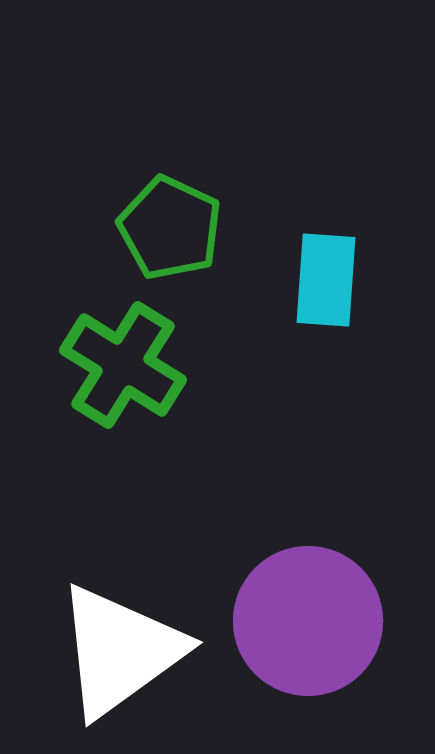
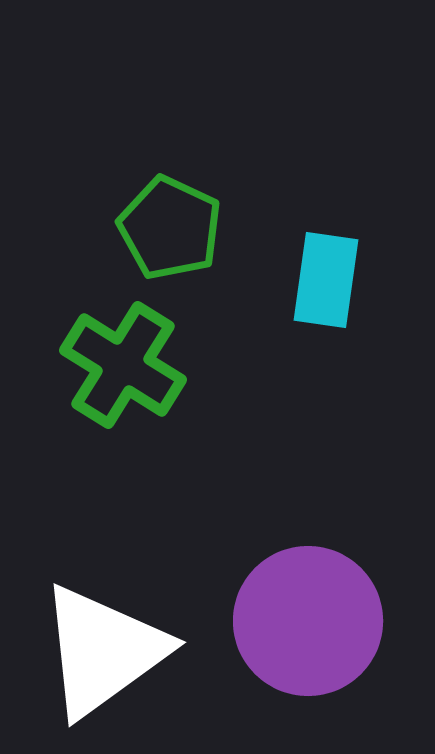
cyan rectangle: rotated 4 degrees clockwise
white triangle: moved 17 px left
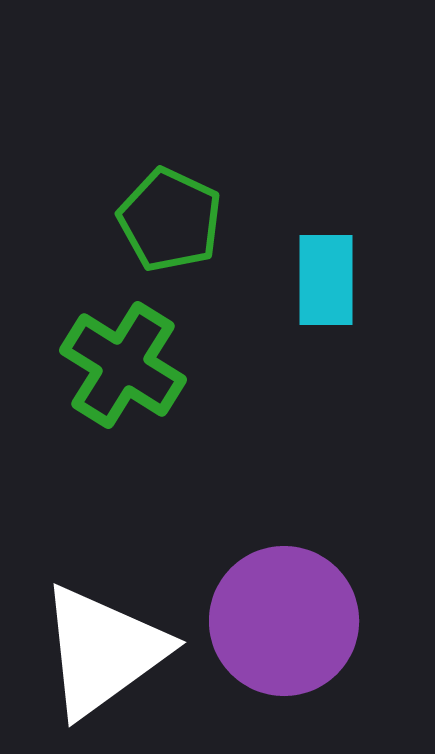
green pentagon: moved 8 px up
cyan rectangle: rotated 8 degrees counterclockwise
purple circle: moved 24 px left
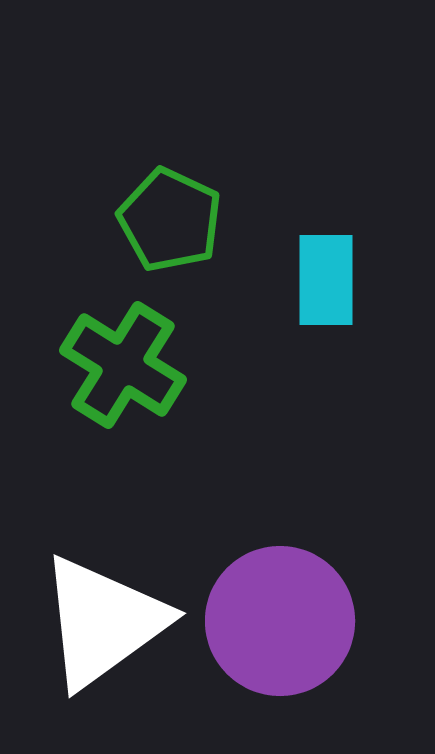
purple circle: moved 4 px left
white triangle: moved 29 px up
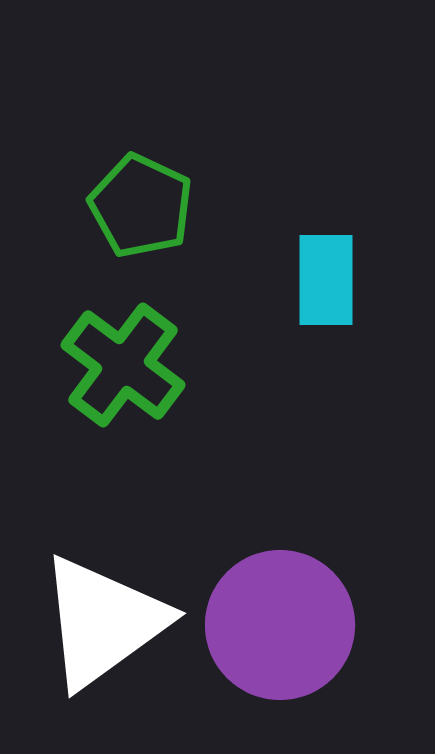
green pentagon: moved 29 px left, 14 px up
green cross: rotated 5 degrees clockwise
purple circle: moved 4 px down
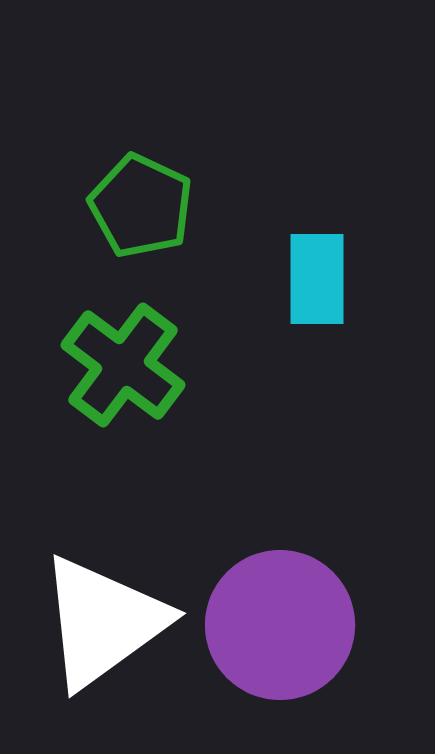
cyan rectangle: moved 9 px left, 1 px up
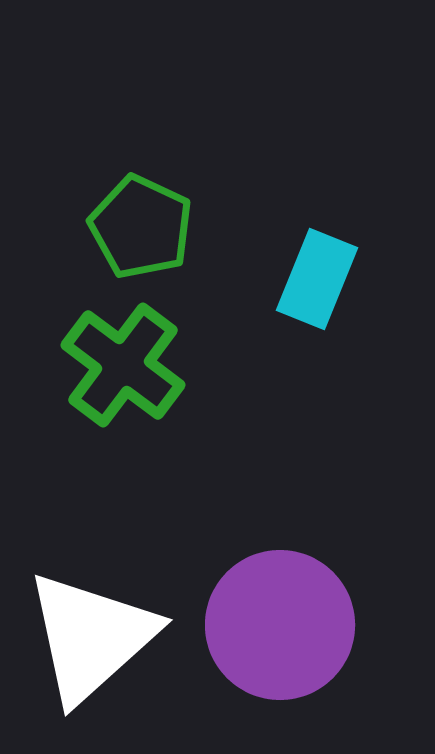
green pentagon: moved 21 px down
cyan rectangle: rotated 22 degrees clockwise
white triangle: moved 12 px left, 15 px down; rotated 6 degrees counterclockwise
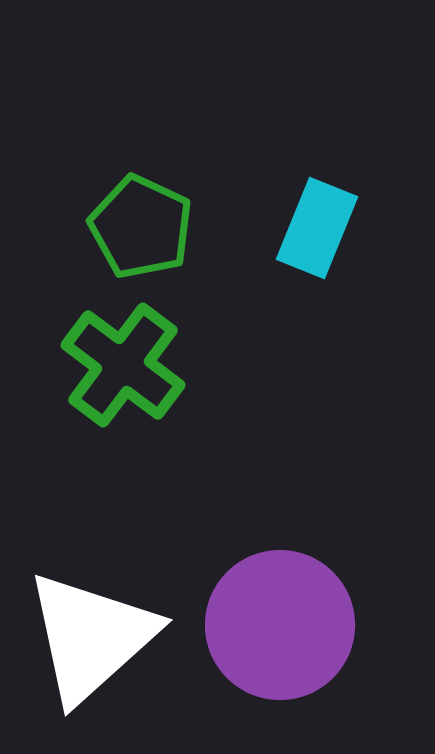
cyan rectangle: moved 51 px up
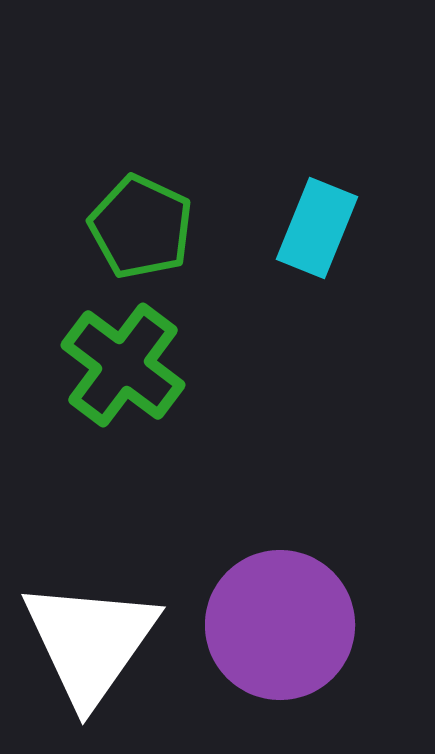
white triangle: moved 1 px left, 5 px down; rotated 13 degrees counterclockwise
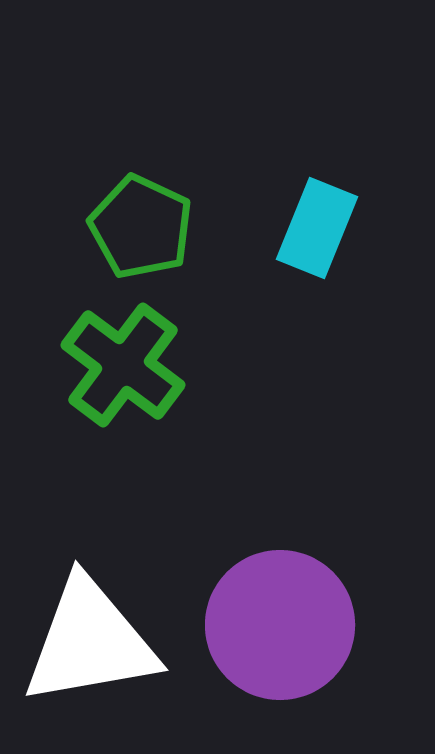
white triangle: rotated 45 degrees clockwise
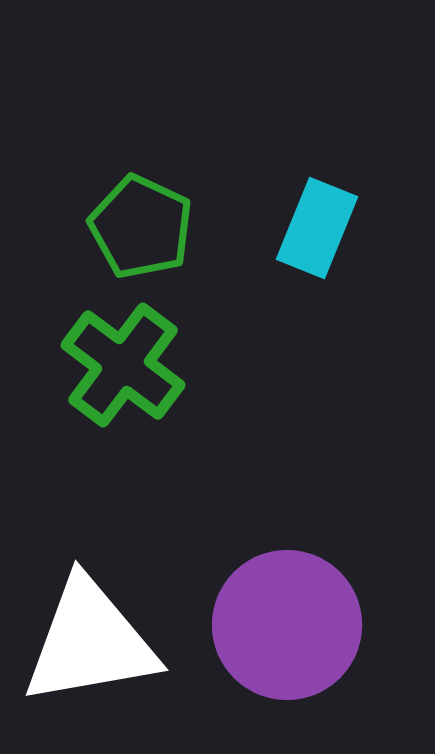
purple circle: moved 7 px right
